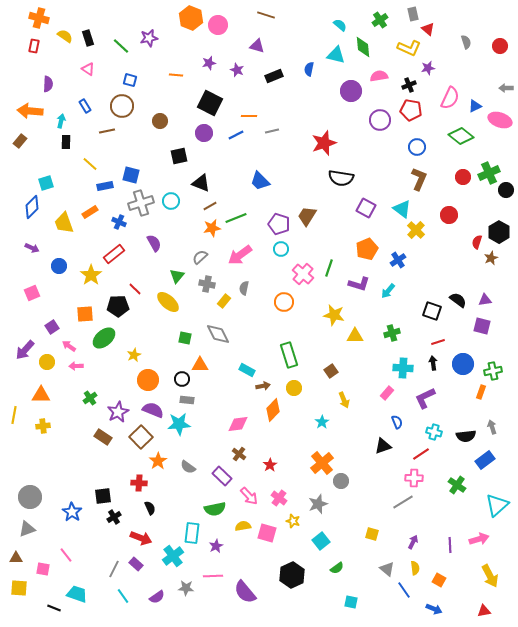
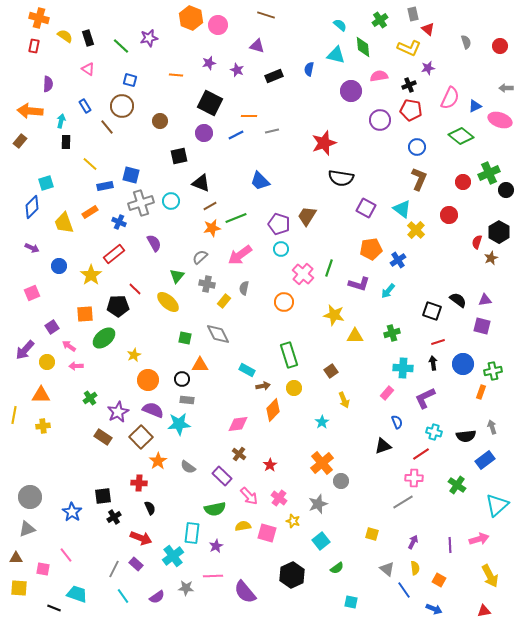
brown line at (107, 131): moved 4 px up; rotated 63 degrees clockwise
red circle at (463, 177): moved 5 px down
orange pentagon at (367, 249): moved 4 px right; rotated 15 degrees clockwise
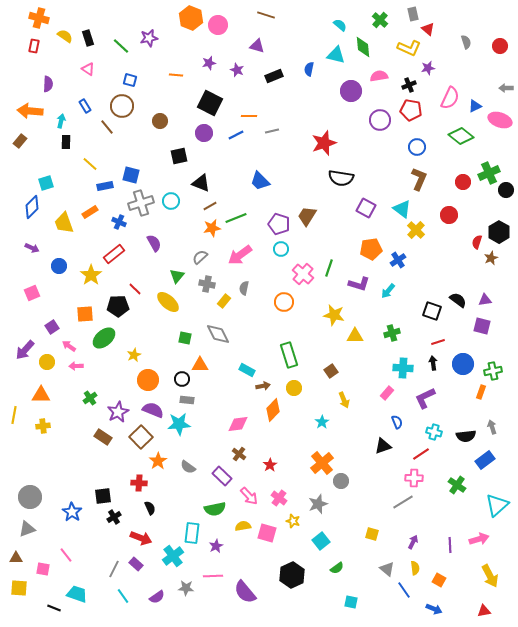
green cross at (380, 20): rotated 14 degrees counterclockwise
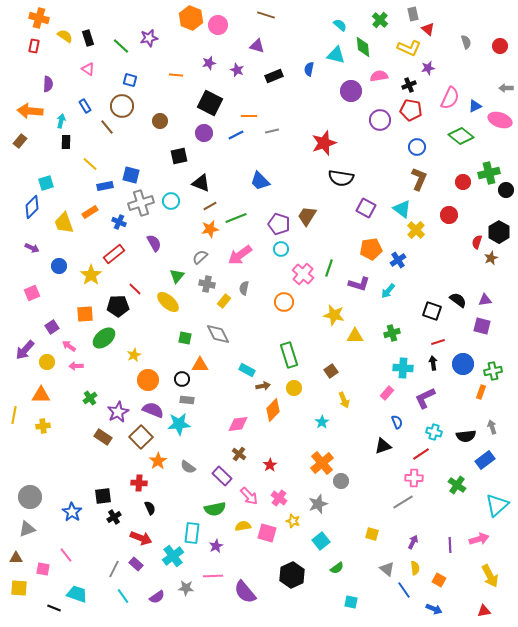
green cross at (489, 173): rotated 10 degrees clockwise
orange star at (212, 228): moved 2 px left, 1 px down
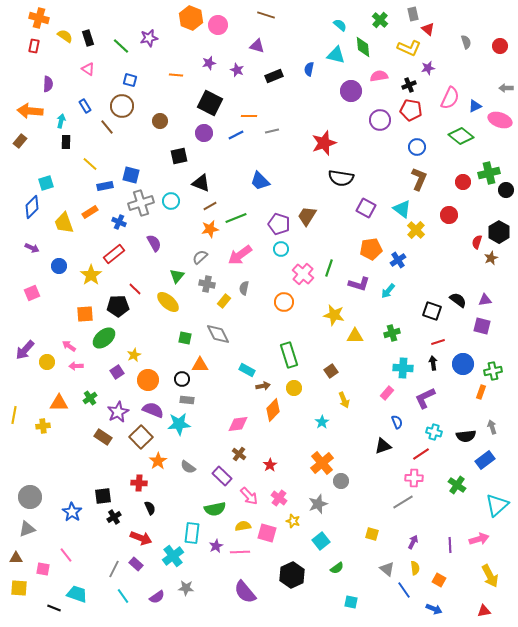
purple square at (52, 327): moved 65 px right, 45 px down
orange triangle at (41, 395): moved 18 px right, 8 px down
pink line at (213, 576): moved 27 px right, 24 px up
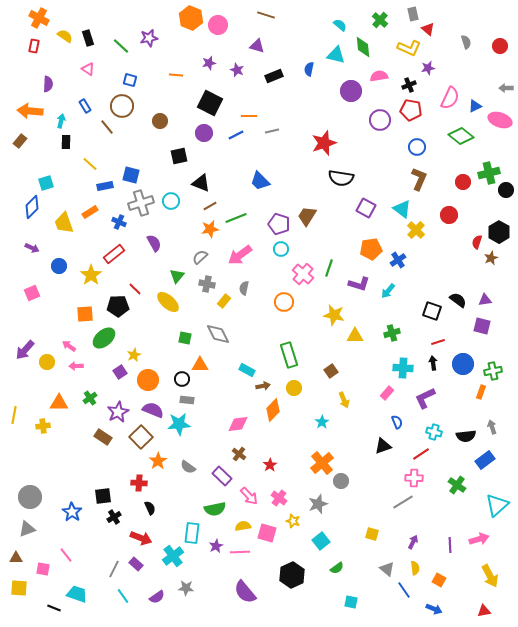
orange cross at (39, 18): rotated 12 degrees clockwise
purple square at (117, 372): moved 3 px right
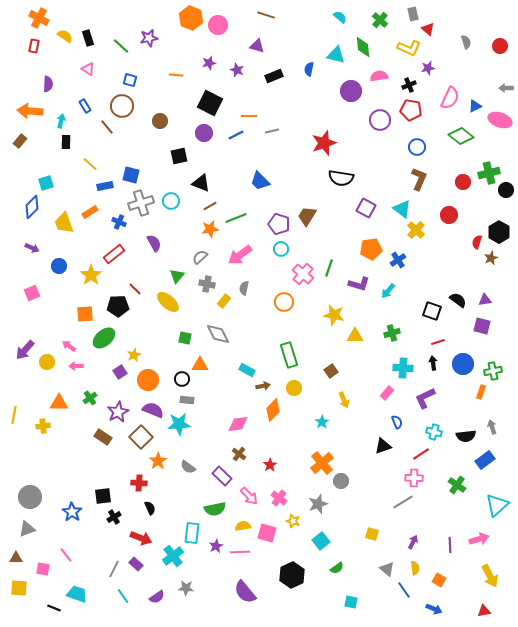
cyan semicircle at (340, 25): moved 8 px up
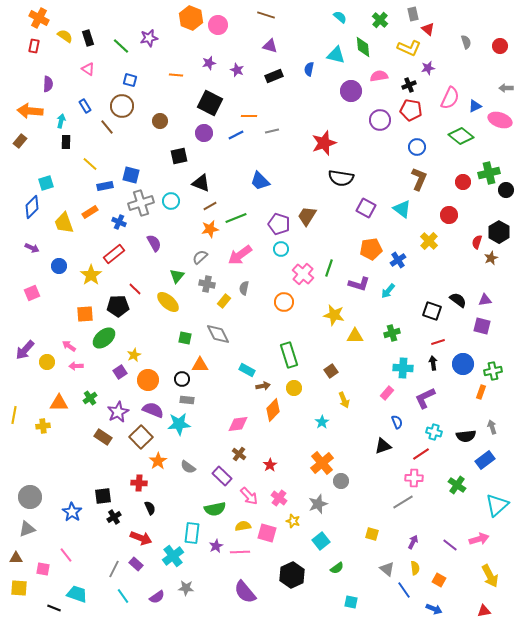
purple triangle at (257, 46): moved 13 px right
yellow cross at (416, 230): moved 13 px right, 11 px down
purple line at (450, 545): rotated 49 degrees counterclockwise
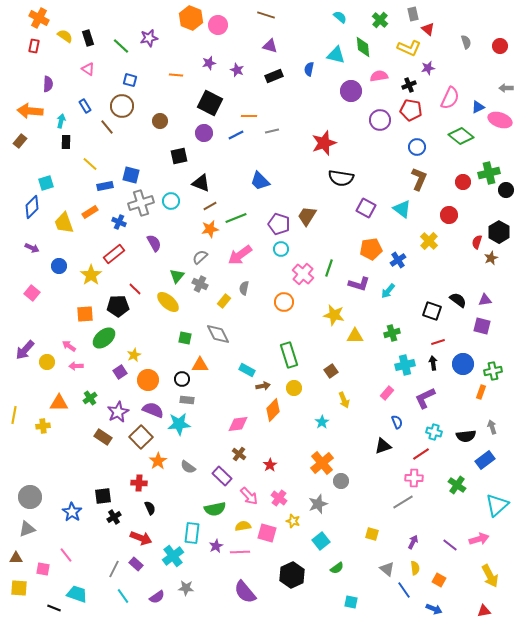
blue triangle at (475, 106): moved 3 px right, 1 px down
gray cross at (207, 284): moved 7 px left; rotated 14 degrees clockwise
pink square at (32, 293): rotated 28 degrees counterclockwise
cyan cross at (403, 368): moved 2 px right, 3 px up; rotated 18 degrees counterclockwise
